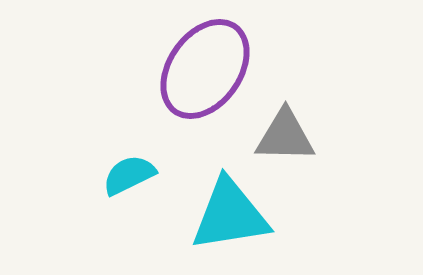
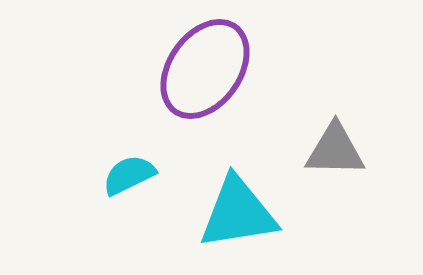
gray triangle: moved 50 px right, 14 px down
cyan triangle: moved 8 px right, 2 px up
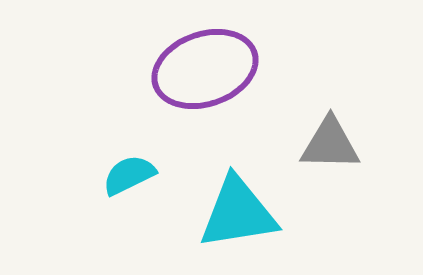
purple ellipse: rotated 36 degrees clockwise
gray triangle: moved 5 px left, 6 px up
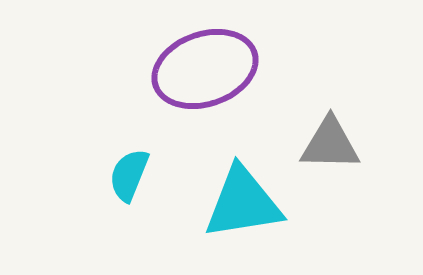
cyan semicircle: rotated 42 degrees counterclockwise
cyan triangle: moved 5 px right, 10 px up
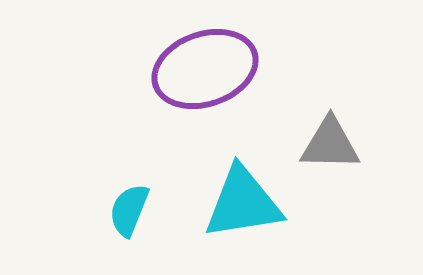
cyan semicircle: moved 35 px down
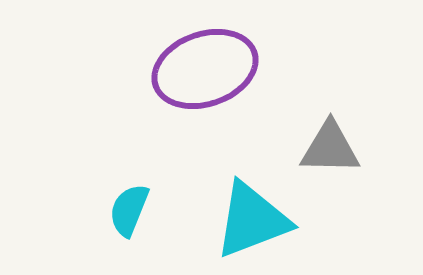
gray triangle: moved 4 px down
cyan triangle: moved 9 px right, 17 px down; rotated 12 degrees counterclockwise
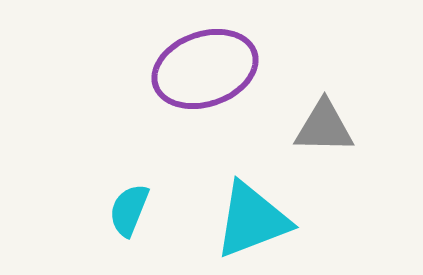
gray triangle: moved 6 px left, 21 px up
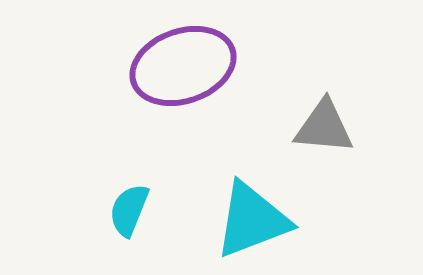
purple ellipse: moved 22 px left, 3 px up
gray triangle: rotated 4 degrees clockwise
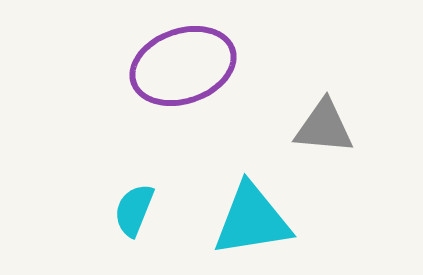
cyan semicircle: moved 5 px right
cyan triangle: rotated 12 degrees clockwise
